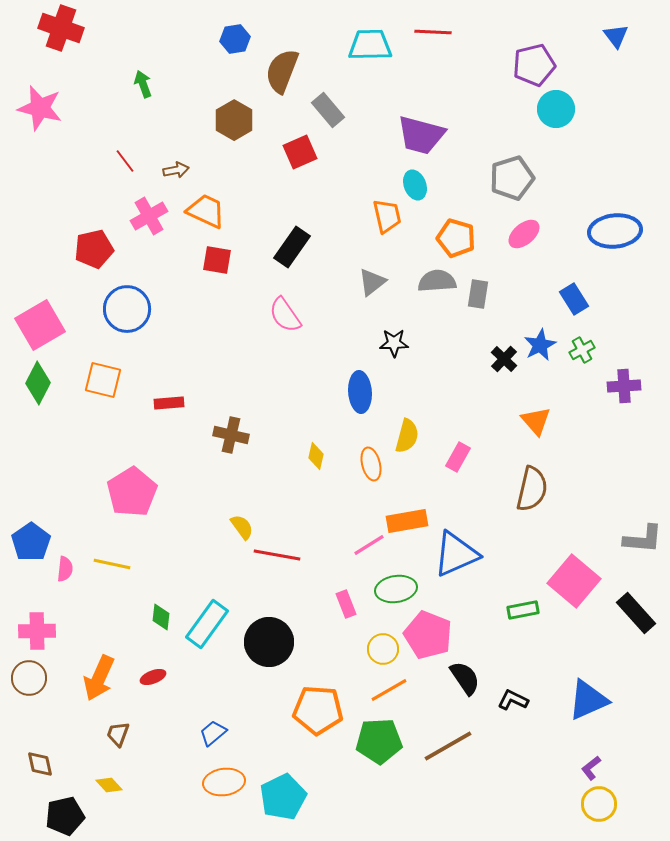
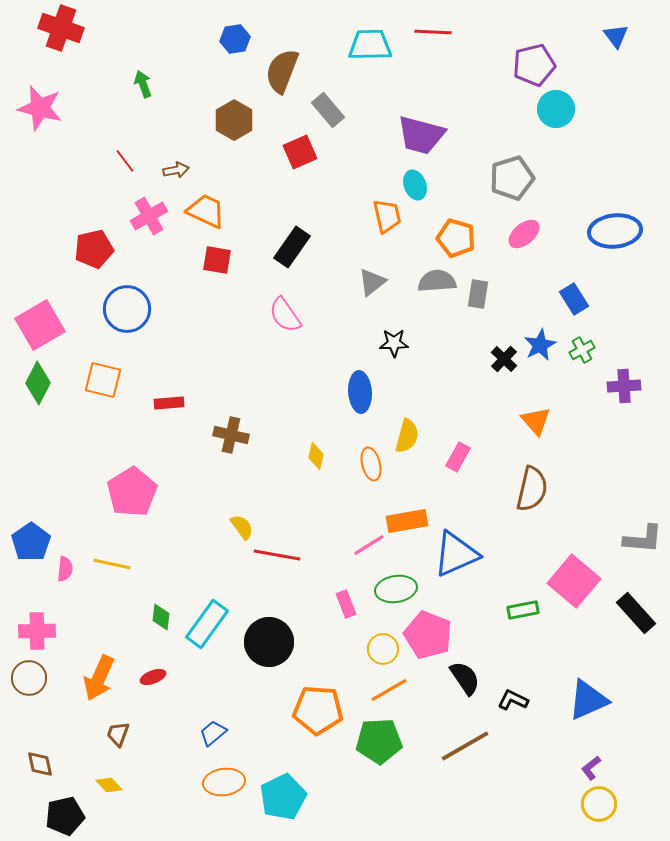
brown line at (448, 746): moved 17 px right
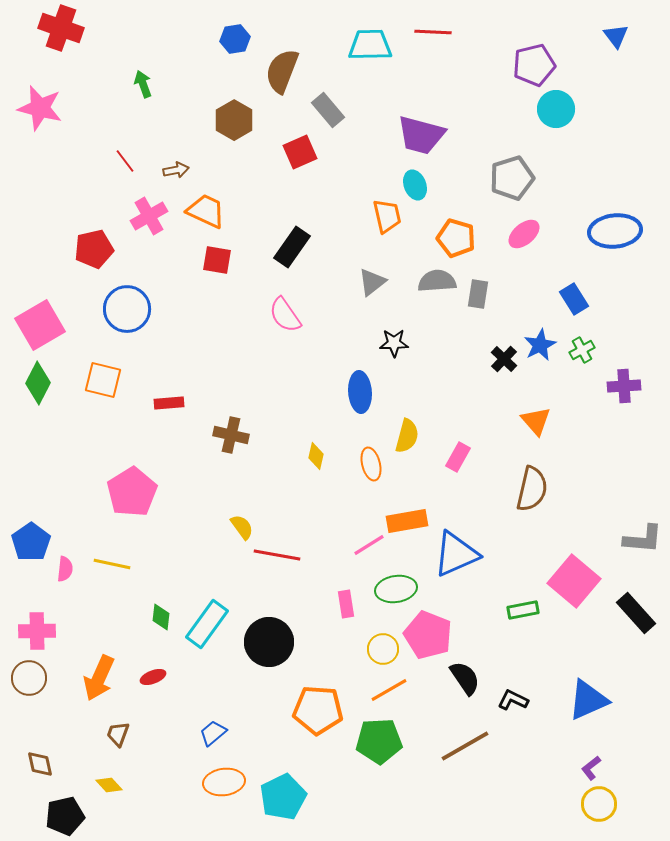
pink rectangle at (346, 604): rotated 12 degrees clockwise
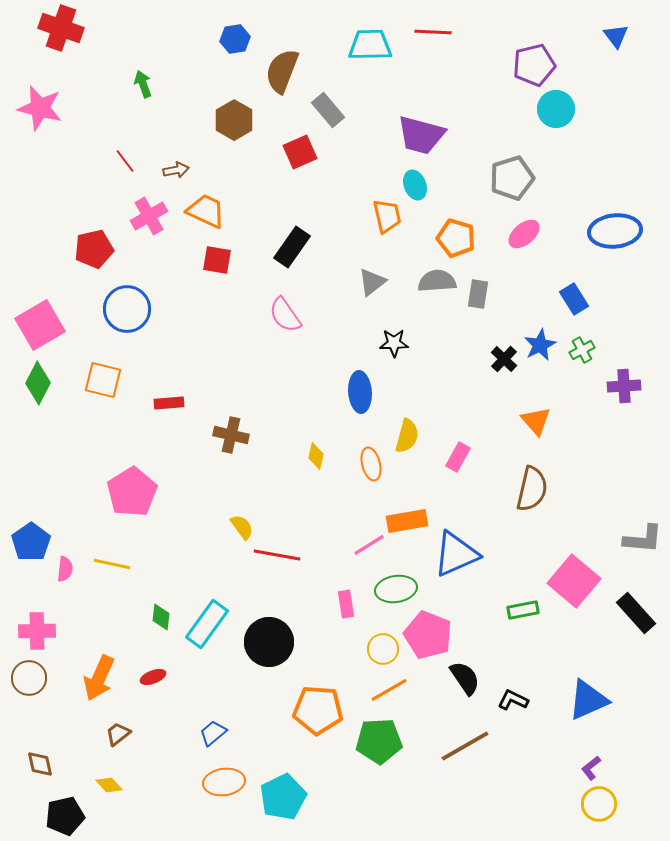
brown trapezoid at (118, 734): rotated 32 degrees clockwise
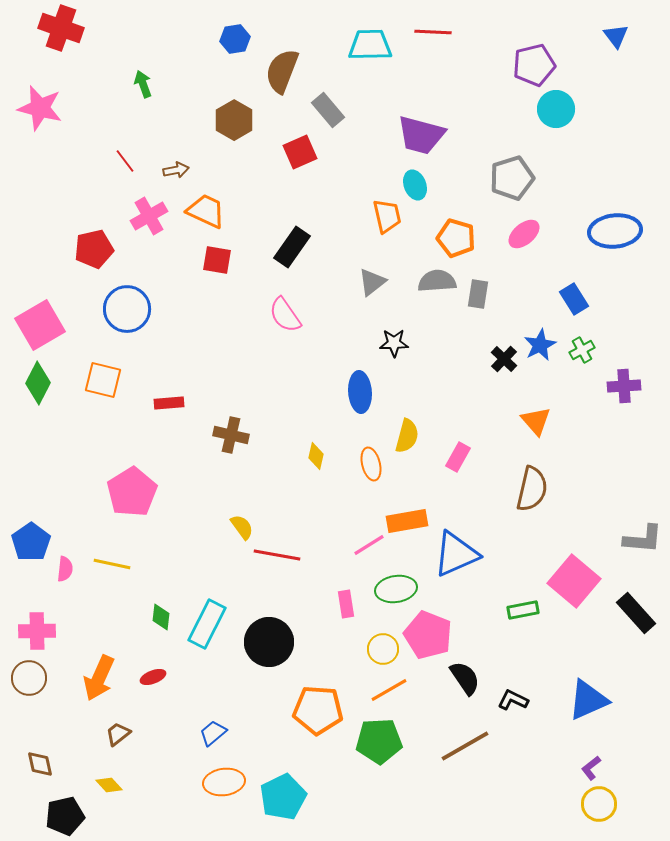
cyan rectangle at (207, 624): rotated 9 degrees counterclockwise
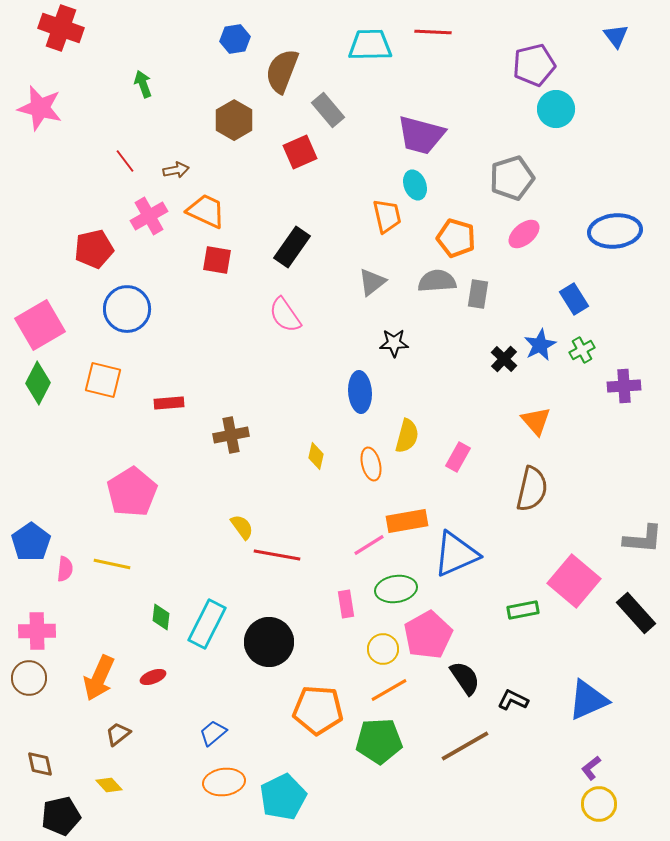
brown cross at (231, 435): rotated 24 degrees counterclockwise
pink pentagon at (428, 635): rotated 21 degrees clockwise
black pentagon at (65, 816): moved 4 px left
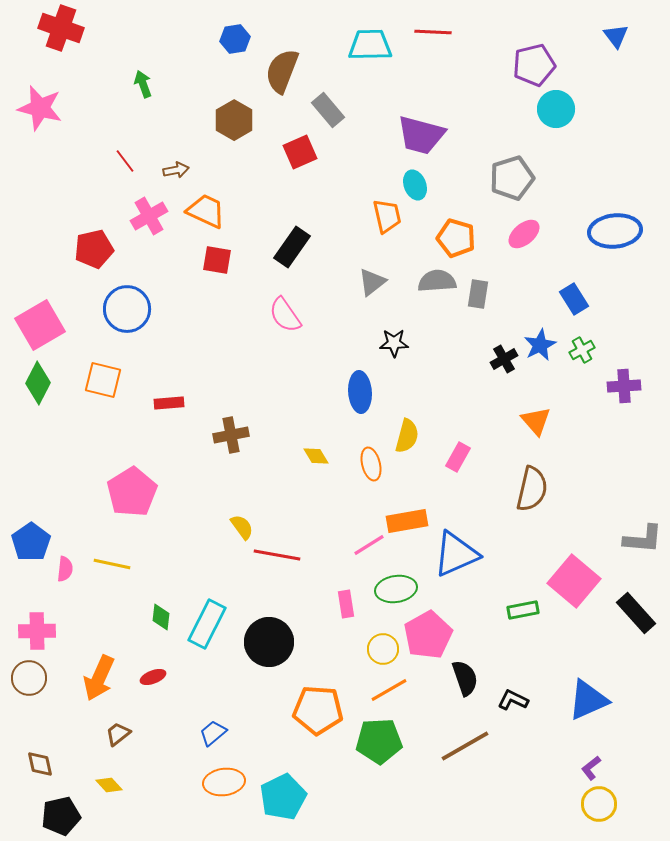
black cross at (504, 359): rotated 16 degrees clockwise
yellow diamond at (316, 456): rotated 44 degrees counterclockwise
black semicircle at (465, 678): rotated 15 degrees clockwise
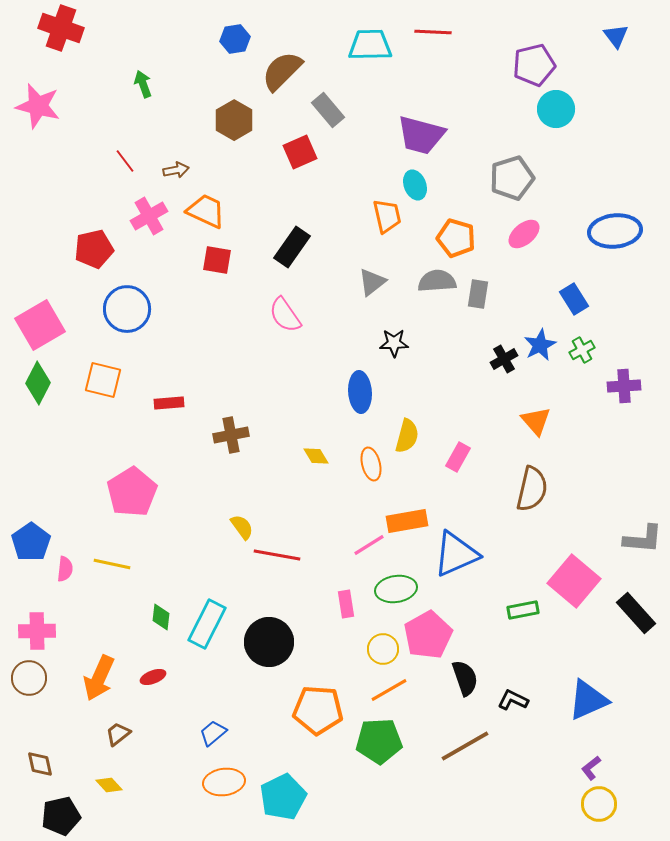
brown semicircle at (282, 71): rotated 24 degrees clockwise
pink star at (40, 108): moved 2 px left, 2 px up
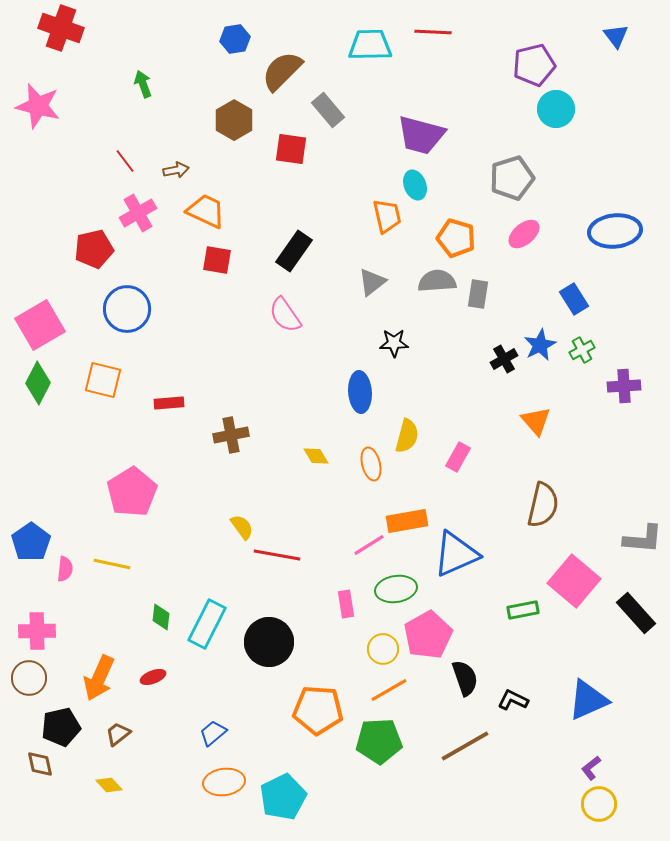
red square at (300, 152): moved 9 px left, 3 px up; rotated 32 degrees clockwise
pink cross at (149, 216): moved 11 px left, 3 px up
black rectangle at (292, 247): moved 2 px right, 4 px down
brown semicircle at (532, 489): moved 11 px right, 16 px down
black pentagon at (61, 816): moved 89 px up
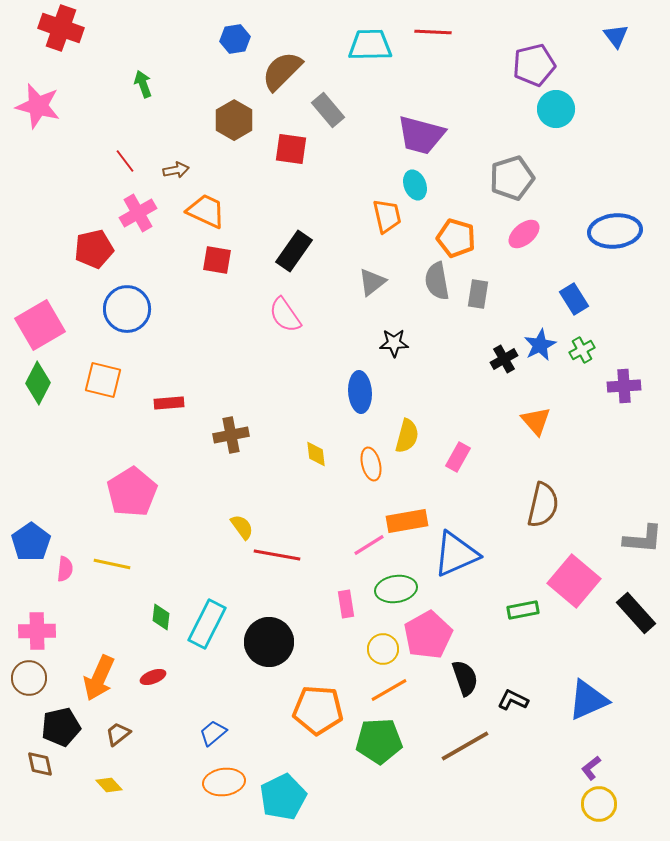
gray semicircle at (437, 281): rotated 96 degrees counterclockwise
yellow diamond at (316, 456): moved 2 px up; rotated 24 degrees clockwise
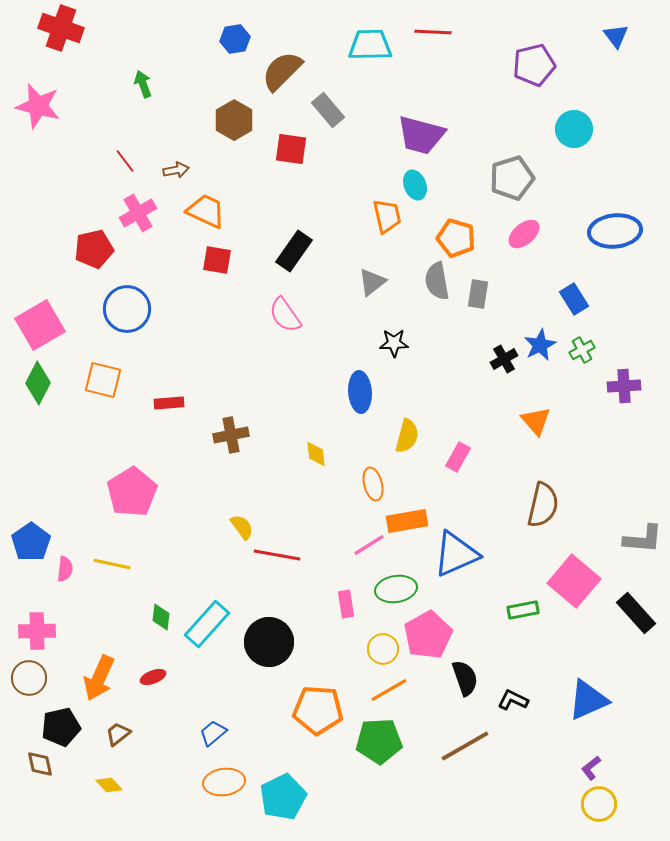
cyan circle at (556, 109): moved 18 px right, 20 px down
orange ellipse at (371, 464): moved 2 px right, 20 px down
cyan rectangle at (207, 624): rotated 15 degrees clockwise
